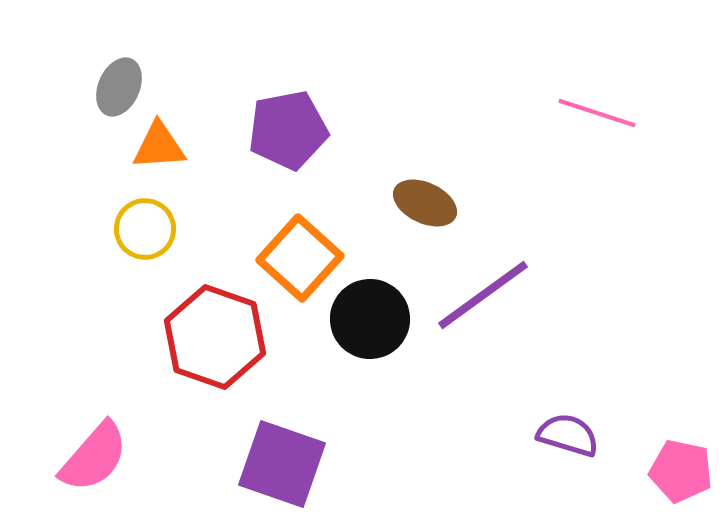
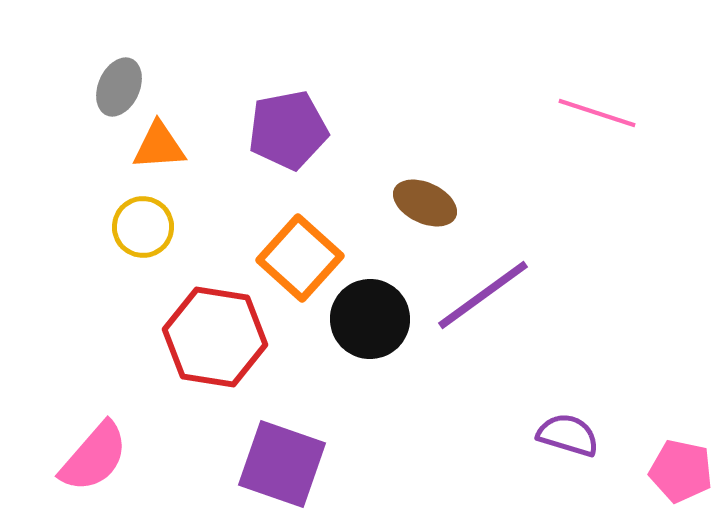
yellow circle: moved 2 px left, 2 px up
red hexagon: rotated 10 degrees counterclockwise
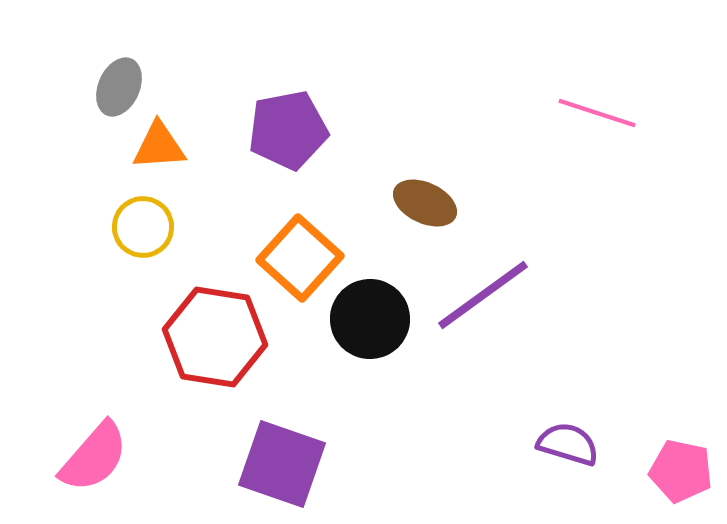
purple semicircle: moved 9 px down
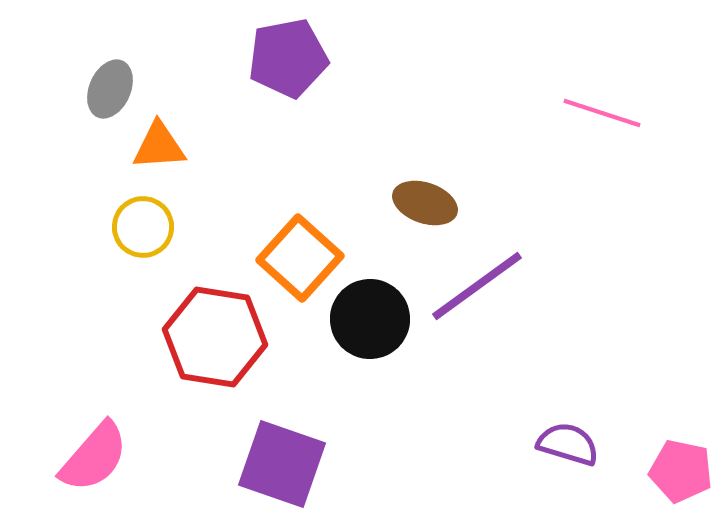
gray ellipse: moved 9 px left, 2 px down
pink line: moved 5 px right
purple pentagon: moved 72 px up
brown ellipse: rotated 6 degrees counterclockwise
purple line: moved 6 px left, 9 px up
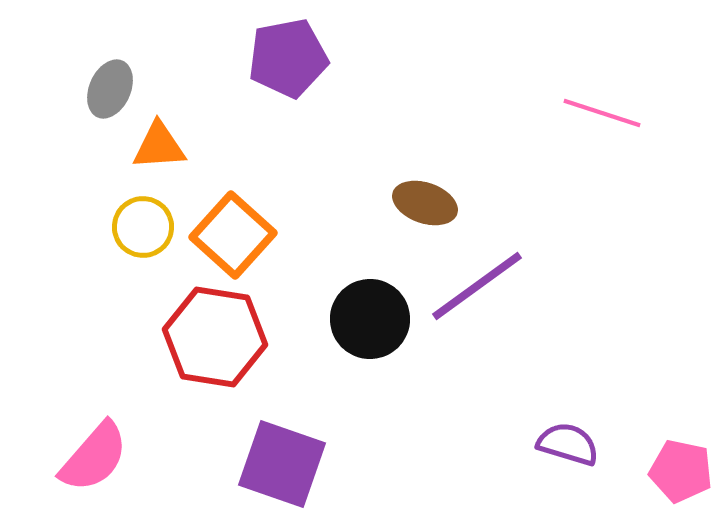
orange square: moved 67 px left, 23 px up
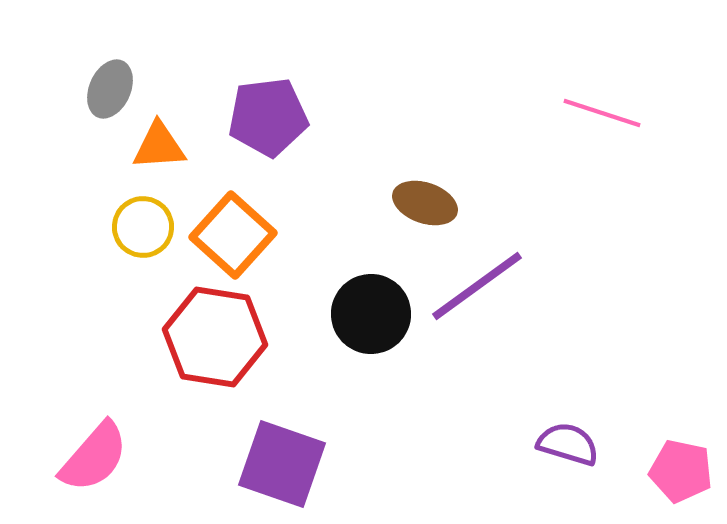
purple pentagon: moved 20 px left, 59 px down; rotated 4 degrees clockwise
black circle: moved 1 px right, 5 px up
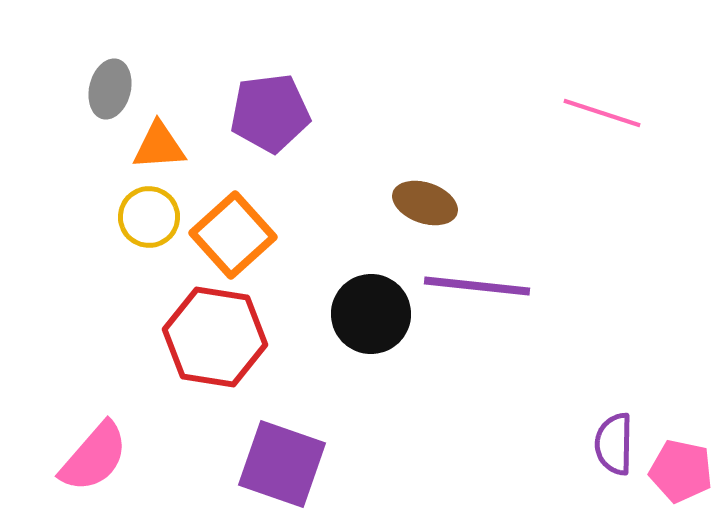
gray ellipse: rotated 10 degrees counterclockwise
purple pentagon: moved 2 px right, 4 px up
yellow circle: moved 6 px right, 10 px up
orange square: rotated 6 degrees clockwise
purple line: rotated 42 degrees clockwise
purple semicircle: moved 46 px right; rotated 106 degrees counterclockwise
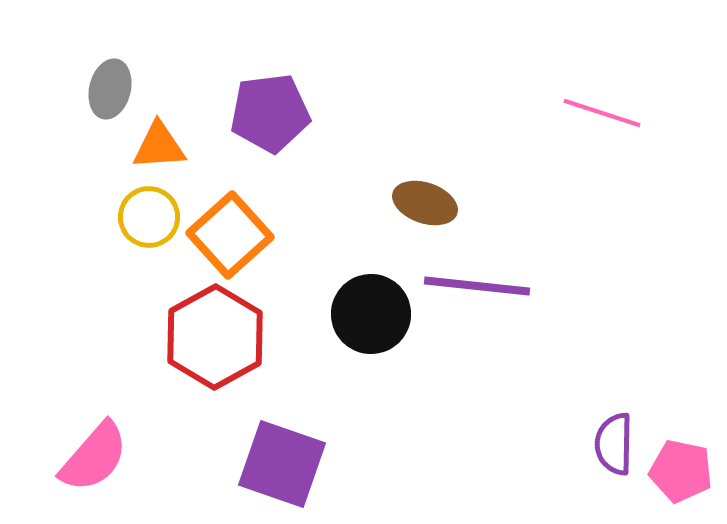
orange square: moved 3 px left
red hexagon: rotated 22 degrees clockwise
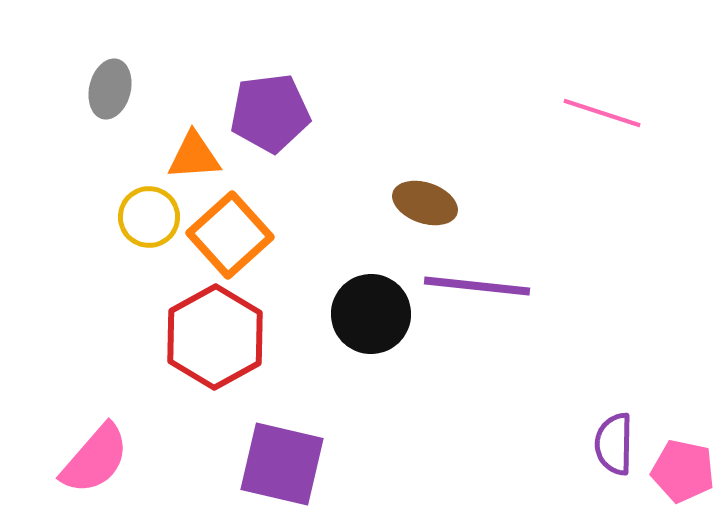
orange triangle: moved 35 px right, 10 px down
pink semicircle: moved 1 px right, 2 px down
purple square: rotated 6 degrees counterclockwise
pink pentagon: moved 2 px right
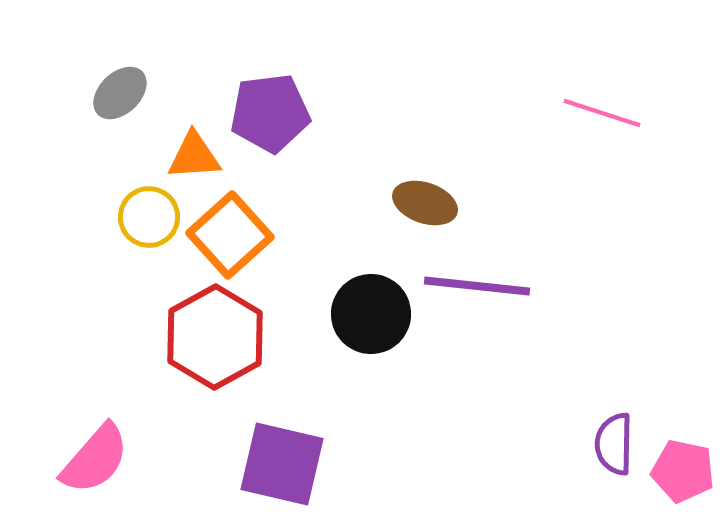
gray ellipse: moved 10 px right, 4 px down; rotated 32 degrees clockwise
